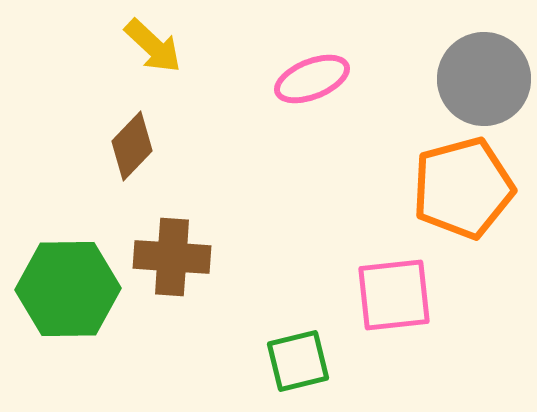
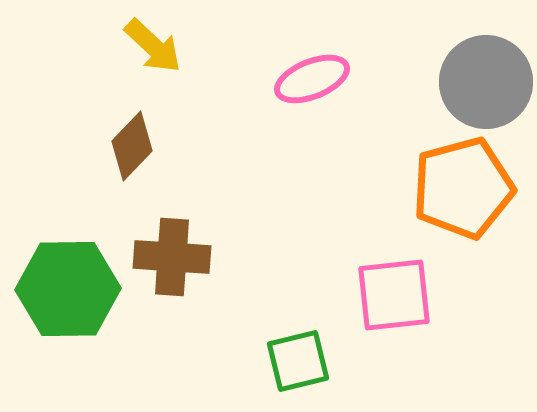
gray circle: moved 2 px right, 3 px down
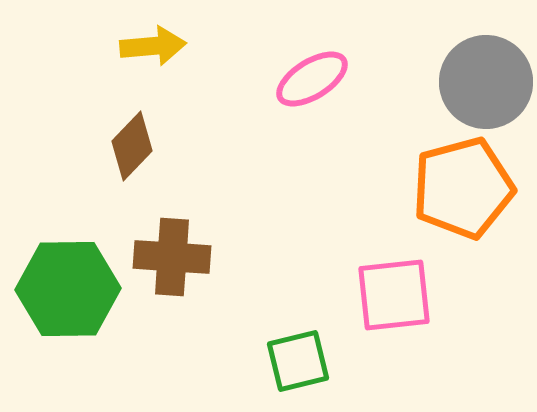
yellow arrow: rotated 48 degrees counterclockwise
pink ellipse: rotated 10 degrees counterclockwise
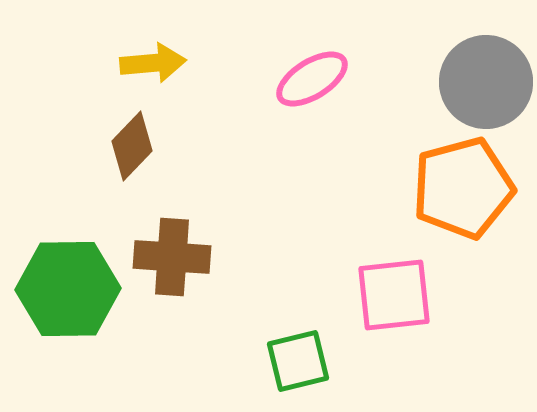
yellow arrow: moved 17 px down
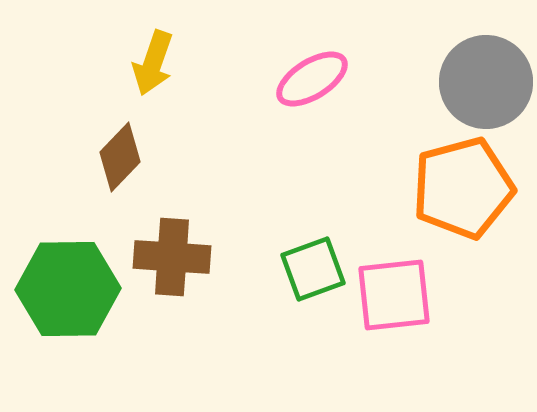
yellow arrow: rotated 114 degrees clockwise
brown diamond: moved 12 px left, 11 px down
green square: moved 15 px right, 92 px up; rotated 6 degrees counterclockwise
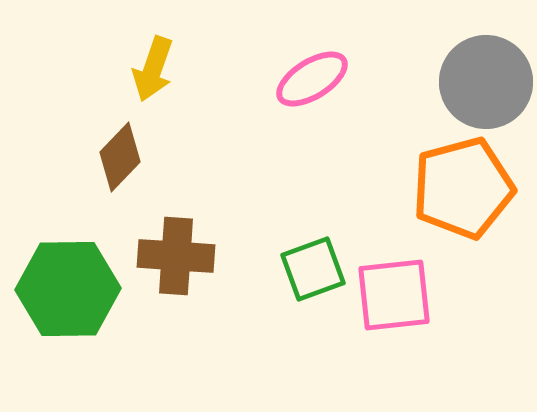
yellow arrow: moved 6 px down
brown cross: moved 4 px right, 1 px up
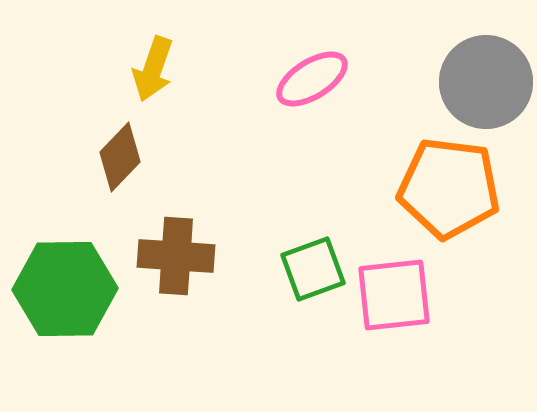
orange pentagon: moved 14 px left; rotated 22 degrees clockwise
green hexagon: moved 3 px left
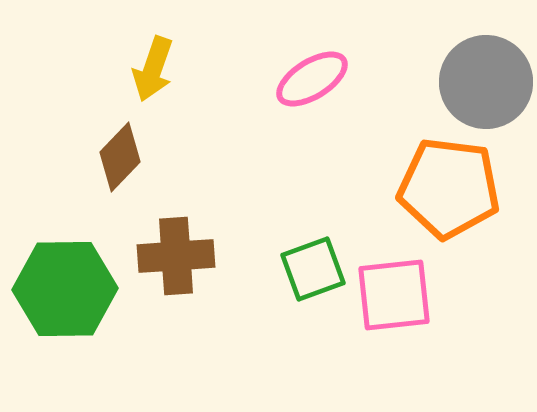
brown cross: rotated 8 degrees counterclockwise
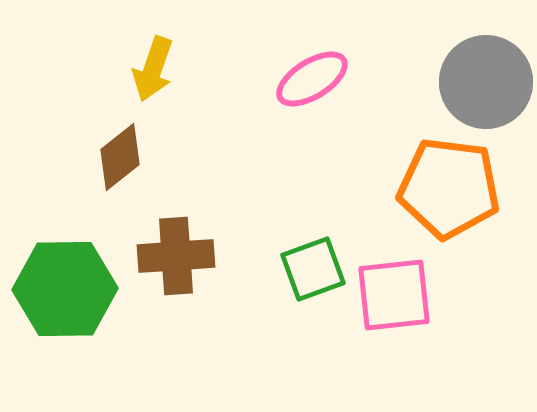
brown diamond: rotated 8 degrees clockwise
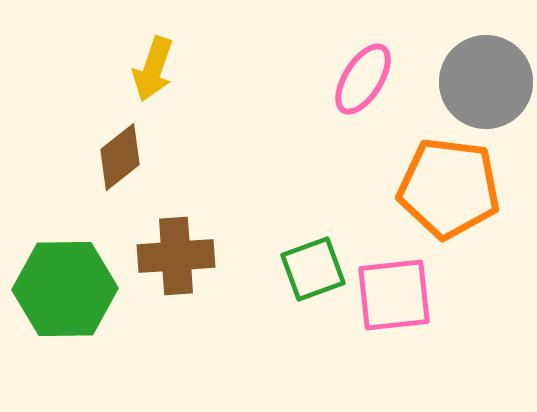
pink ellipse: moved 51 px right; rotated 26 degrees counterclockwise
